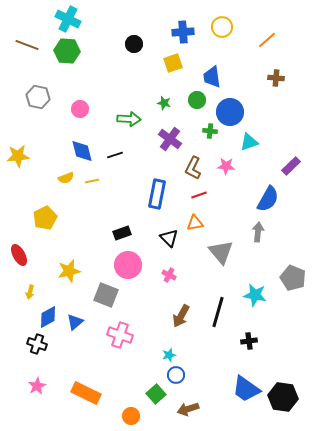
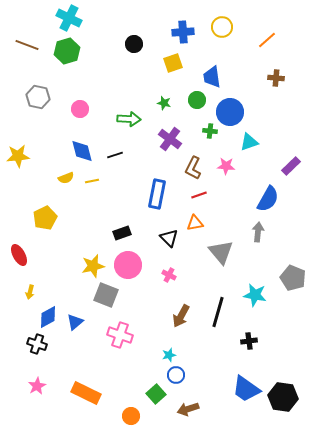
cyan cross at (68, 19): moved 1 px right, 1 px up
green hexagon at (67, 51): rotated 20 degrees counterclockwise
yellow star at (69, 271): moved 24 px right, 5 px up
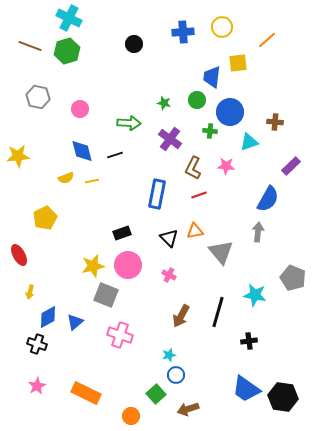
brown line at (27, 45): moved 3 px right, 1 px down
yellow square at (173, 63): moved 65 px right; rotated 12 degrees clockwise
blue trapezoid at (212, 77): rotated 15 degrees clockwise
brown cross at (276, 78): moved 1 px left, 44 px down
green arrow at (129, 119): moved 4 px down
orange triangle at (195, 223): moved 8 px down
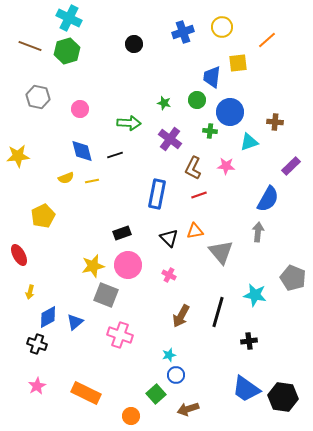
blue cross at (183, 32): rotated 15 degrees counterclockwise
yellow pentagon at (45, 218): moved 2 px left, 2 px up
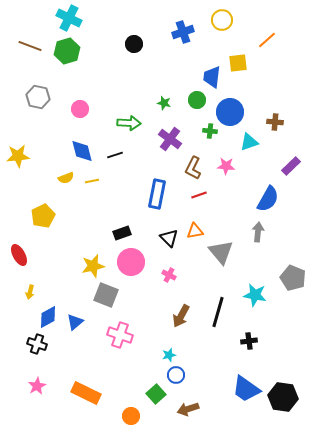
yellow circle at (222, 27): moved 7 px up
pink circle at (128, 265): moved 3 px right, 3 px up
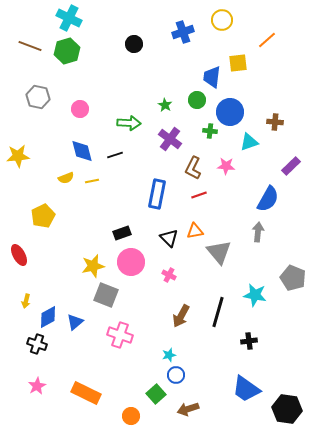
green star at (164, 103): moved 1 px right, 2 px down; rotated 16 degrees clockwise
gray triangle at (221, 252): moved 2 px left
yellow arrow at (30, 292): moved 4 px left, 9 px down
black hexagon at (283, 397): moved 4 px right, 12 px down
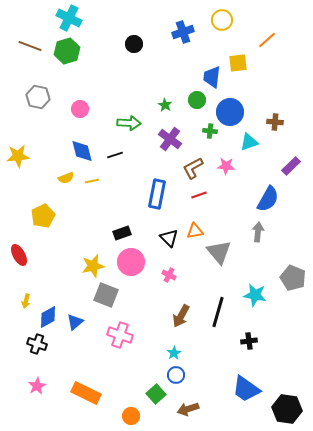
brown L-shape at (193, 168): rotated 35 degrees clockwise
cyan star at (169, 355): moved 5 px right, 2 px up; rotated 16 degrees counterclockwise
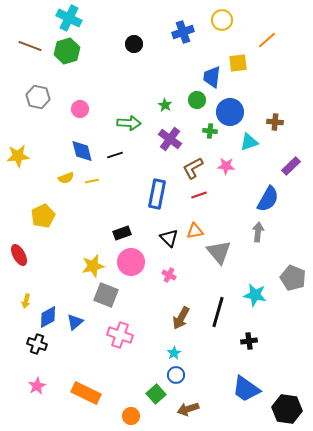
brown arrow at (181, 316): moved 2 px down
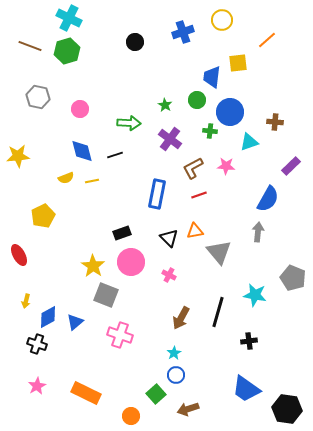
black circle at (134, 44): moved 1 px right, 2 px up
yellow star at (93, 266): rotated 25 degrees counterclockwise
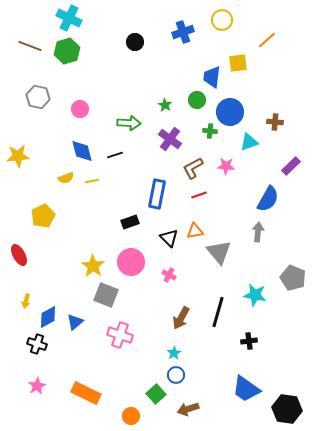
black rectangle at (122, 233): moved 8 px right, 11 px up
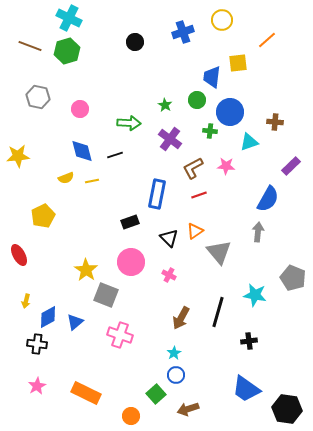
orange triangle at (195, 231): rotated 24 degrees counterclockwise
yellow star at (93, 266): moved 7 px left, 4 px down
black cross at (37, 344): rotated 12 degrees counterclockwise
